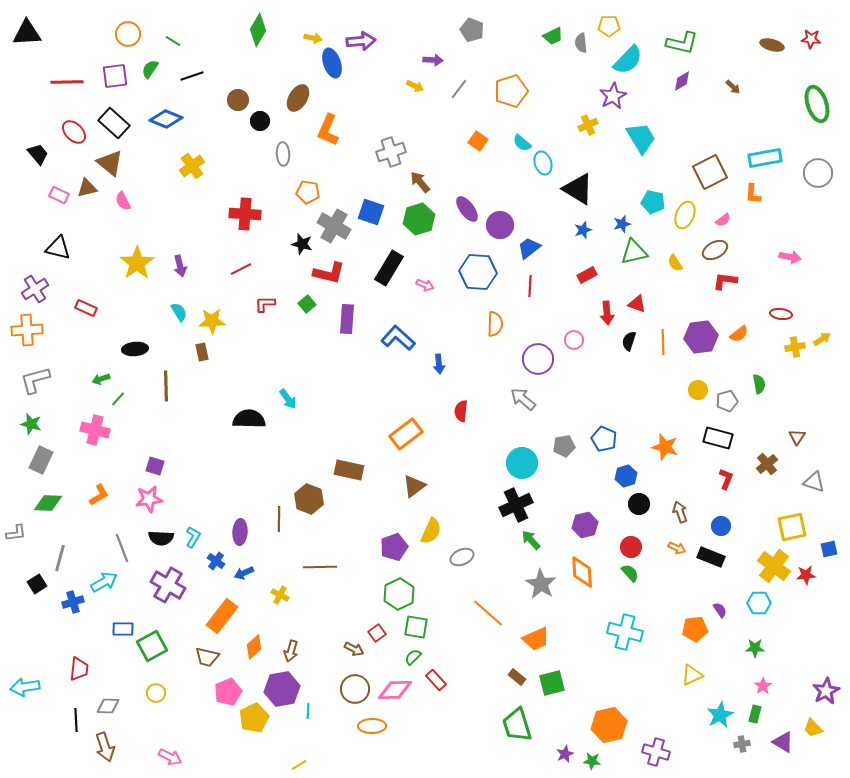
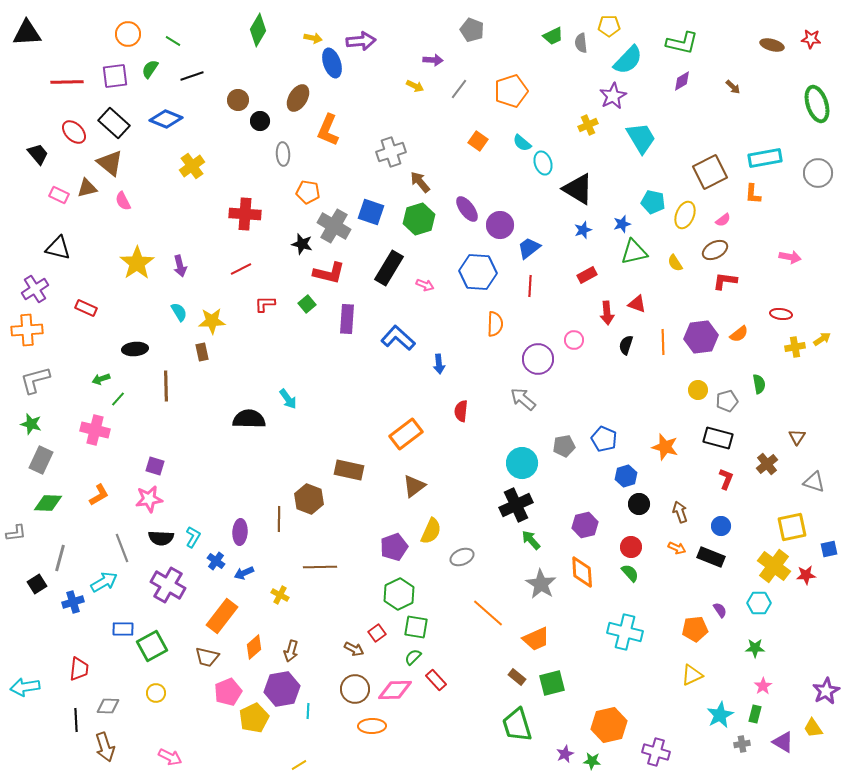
black semicircle at (629, 341): moved 3 px left, 4 px down
yellow trapezoid at (813, 728): rotated 10 degrees clockwise
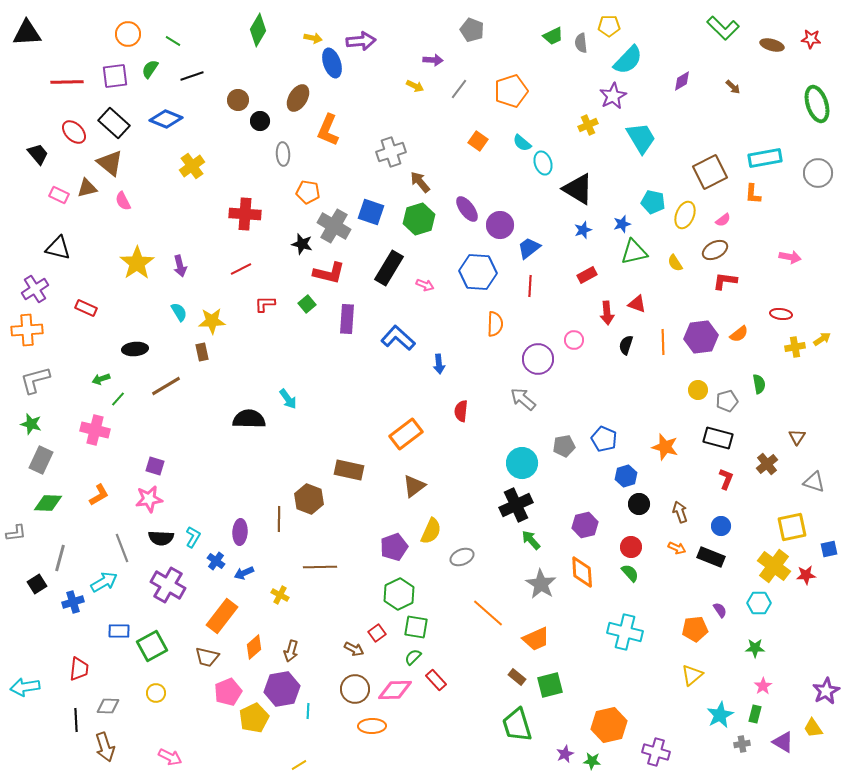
green L-shape at (682, 43): moved 41 px right, 15 px up; rotated 32 degrees clockwise
brown line at (166, 386): rotated 60 degrees clockwise
blue rectangle at (123, 629): moved 4 px left, 2 px down
yellow triangle at (692, 675): rotated 15 degrees counterclockwise
green square at (552, 683): moved 2 px left, 2 px down
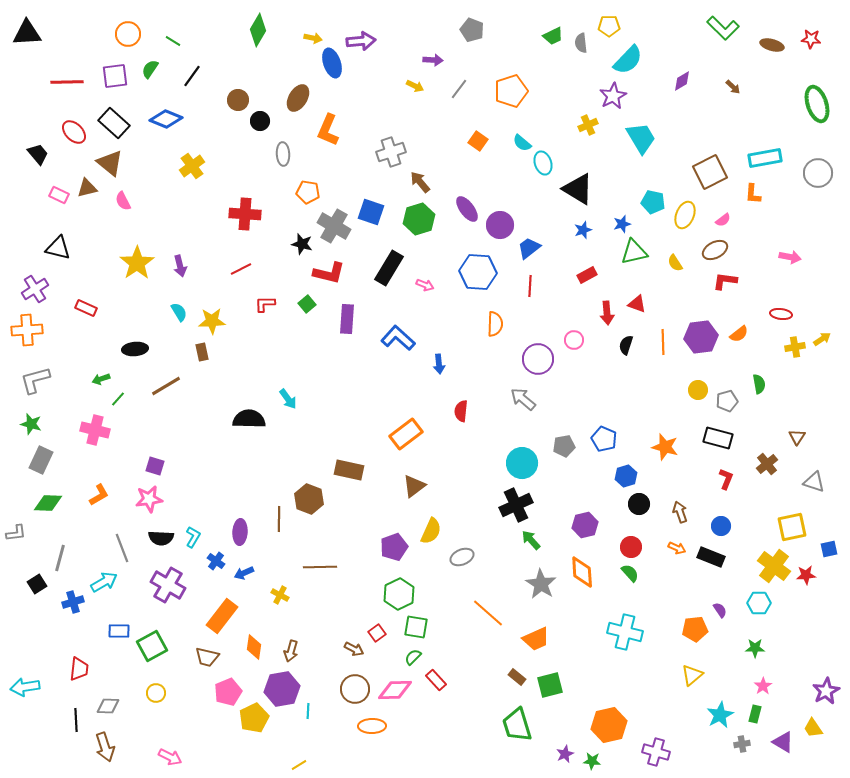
black line at (192, 76): rotated 35 degrees counterclockwise
orange diamond at (254, 647): rotated 40 degrees counterclockwise
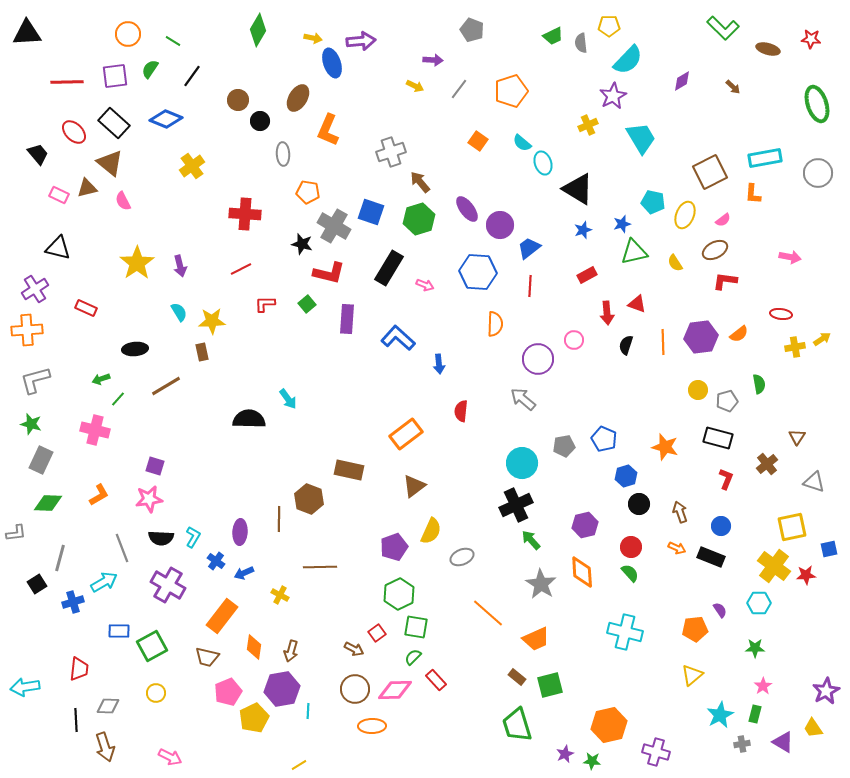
brown ellipse at (772, 45): moved 4 px left, 4 px down
